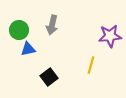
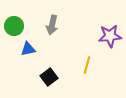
green circle: moved 5 px left, 4 px up
yellow line: moved 4 px left
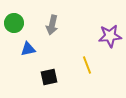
green circle: moved 3 px up
yellow line: rotated 36 degrees counterclockwise
black square: rotated 24 degrees clockwise
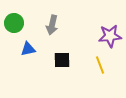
yellow line: moved 13 px right
black square: moved 13 px right, 17 px up; rotated 12 degrees clockwise
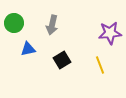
purple star: moved 3 px up
black square: rotated 30 degrees counterclockwise
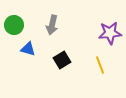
green circle: moved 2 px down
blue triangle: rotated 28 degrees clockwise
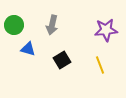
purple star: moved 4 px left, 3 px up
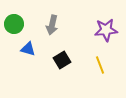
green circle: moved 1 px up
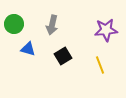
black square: moved 1 px right, 4 px up
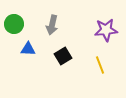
blue triangle: rotated 14 degrees counterclockwise
